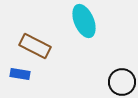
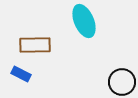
brown rectangle: moved 1 px up; rotated 28 degrees counterclockwise
blue rectangle: moved 1 px right; rotated 18 degrees clockwise
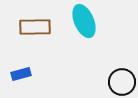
brown rectangle: moved 18 px up
blue rectangle: rotated 42 degrees counterclockwise
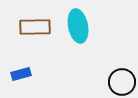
cyan ellipse: moved 6 px left, 5 px down; rotated 12 degrees clockwise
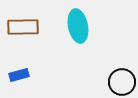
brown rectangle: moved 12 px left
blue rectangle: moved 2 px left, 1 px down
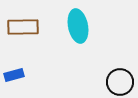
blue rectangle: moved 5 px left
black circle: moved 2 px left
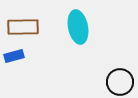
cyan ellipse: moved 1 px down
blue rectangle: moved 19 px up
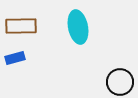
brown rectangle: moved 2 px left, 1 px up
blue rectangle: moved 1 px right, 2 px down
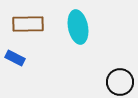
brown rectangle: moved 7 px right, 2 px up
blue rectangle: rotated 42 degrees clockwise
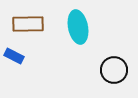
blue rectangle: moved 1 px left, 2 px up
black circle: moved 6 px left, 12 px up
